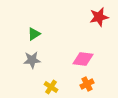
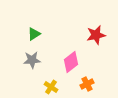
red star: moved 3 px left, 18 px down
pink diamond: moved 12 px left, 3 px down; rotated 45 degrees counterclockwise
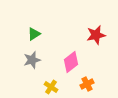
gray star: rotated 12 degrees counterclockwise
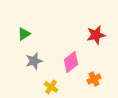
green triangle: moved 10 px left
gray star: moved 2 px right, 1 px down
orange cross: moved 7 px right, 5 px up
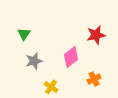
green triangle: rotated 24 degrees counterclockwise
pink diamond: moved 5 px up
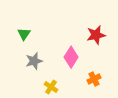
pink diamond: rotated 20 degrees counterclockwise
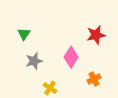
yellow cross: moved 1 px left, 1 px down
